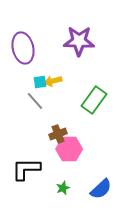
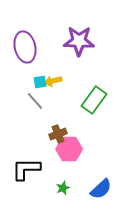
purple ellipse: moved 2 px right, 1 px up
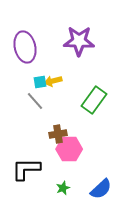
brown cross: rotated 12 degrees clockwise
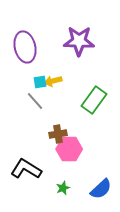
black L-shape: rotated 32 degrees clockwise
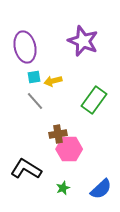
purple star: moved 4 px right; rotated 20 degrees clockwise
cyan square: moved 6 px left, 5 px up
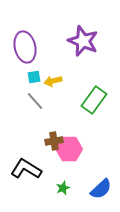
brown cross: moved 4 px left, 7 px down
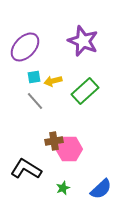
purple ellipse: rotated 56 degrees clockwise
green rectangle: moved 9 px left, 9 px up; rotated 12 degrees clockwise
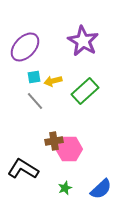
purple star: rotated 8 degrees clockwise
black L-shape: moved 3 px left
green star: moved 2 px right
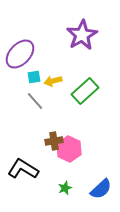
purple star: moved 1 px left, 6 px up; rotated 12 degrees clockwise
purple ellipse: moved 5 px left, 7 px down
pink hexagon: rotated 25 degrees clockwise
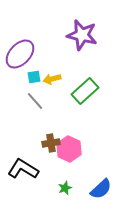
purple star: rotated 28 degrees counterclockwise
yellow arrow: moved 1 px left, 2 px up
brown cross: moved 3 px left, 2 px down
